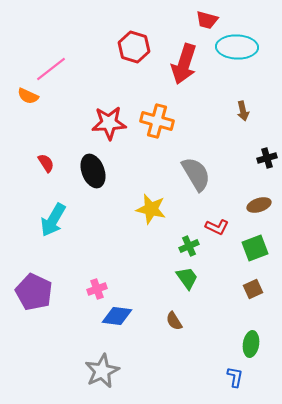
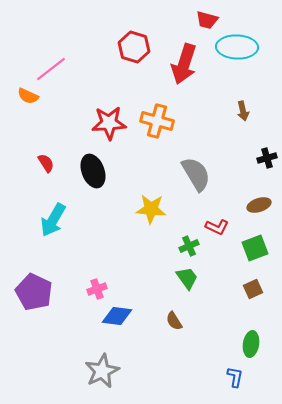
yellow star: rotated 8 degrees counterclockwise
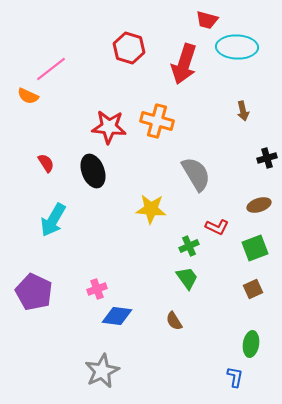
red hexagon: moved 5 px left, 1 px down
red star: moved 4 px down; rotated 8 degrees clockwise
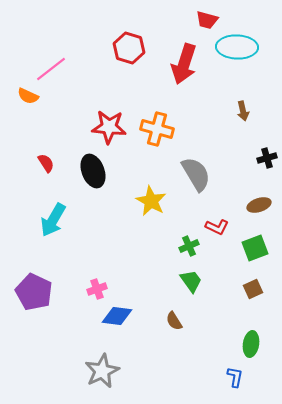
orange cross: moved 8 px down
yellow star: moved 8 px up; rotated 24 degrees clockwise
green trapezoid: moved 4 px right, 3 px down
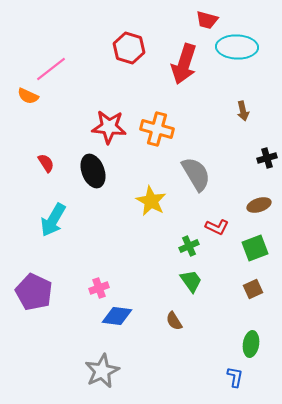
pink cross: moved 2 px right, 1 px up
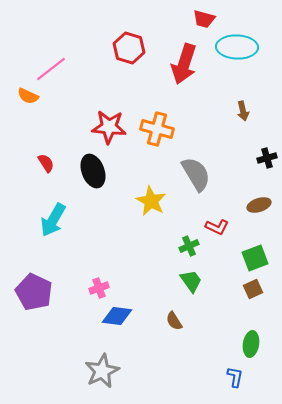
red trapezoid: moved 3 px left, 1 px up
green square: moved 10 px down
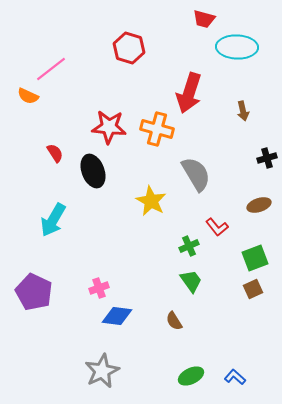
red arrow: moved 5 px right, 29 px down
red semicircle: moved 9 px right, 10 px up
red L-shape: rotated 25 degrees clockwise
green ellipse: moved 60 px left, 32 px down; rotated 55 degrees clockwise
blue L-shape: rotated 60 degrees counterclockwise
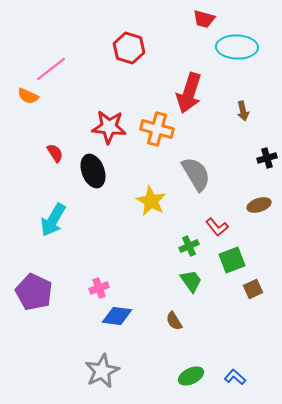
green square: moved 23 px left, 2 px down
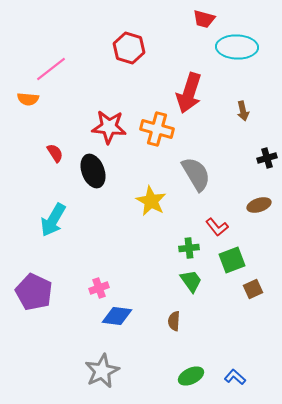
orange semicircle: moved 3 px down; rotated 20 degrees counterclockwise
green cross: moved 2 px down; rotated 18 degrees clockwise
brown semicircle: rotated 36 degrees clockwise
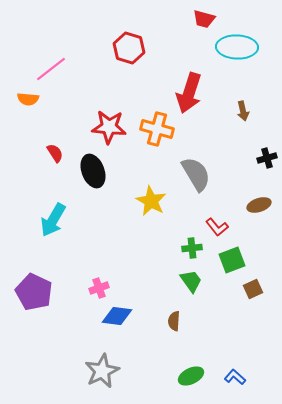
green cross: moved 3 px right
